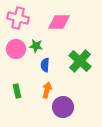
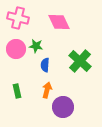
pink diamond: rotated 65 degrees clockwise
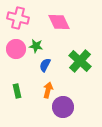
blue semicircle: rotated 24 degrees clockwise
orange arrow: moved 1 px right
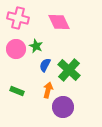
green star: rotated 16 degrees clockwise
green cross: moved 11 px left, 9 px down
green rectangle: rotated 56 degrees counterclockwise
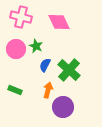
pink cross: moved 3 px right, 1 px up
green rectangle: moved 2 px left, 1 px up
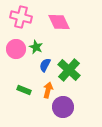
green star: moved 1 px down
green rectangle: moved 9 px right
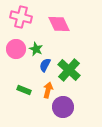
pink diamond: moved 2 px down
green star: moved 2 px down
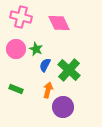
pink diamond: moved 1 px up
green rectangle: moved 8 px left, 1 px up
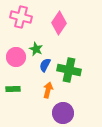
pink diamond: rotated 60 degrees clockwise
pink circle: moved 8 px down
green cross: rotated 30 degrees counterclockwise
green rectangle: moved 3 px left; rotated 24 degrees counterclockwise
purple circle: moved 6 px down
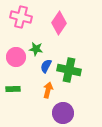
green star: rotated 16 degrees counterclockwise
blue semicircle: moved 1 px right, 1 px down
